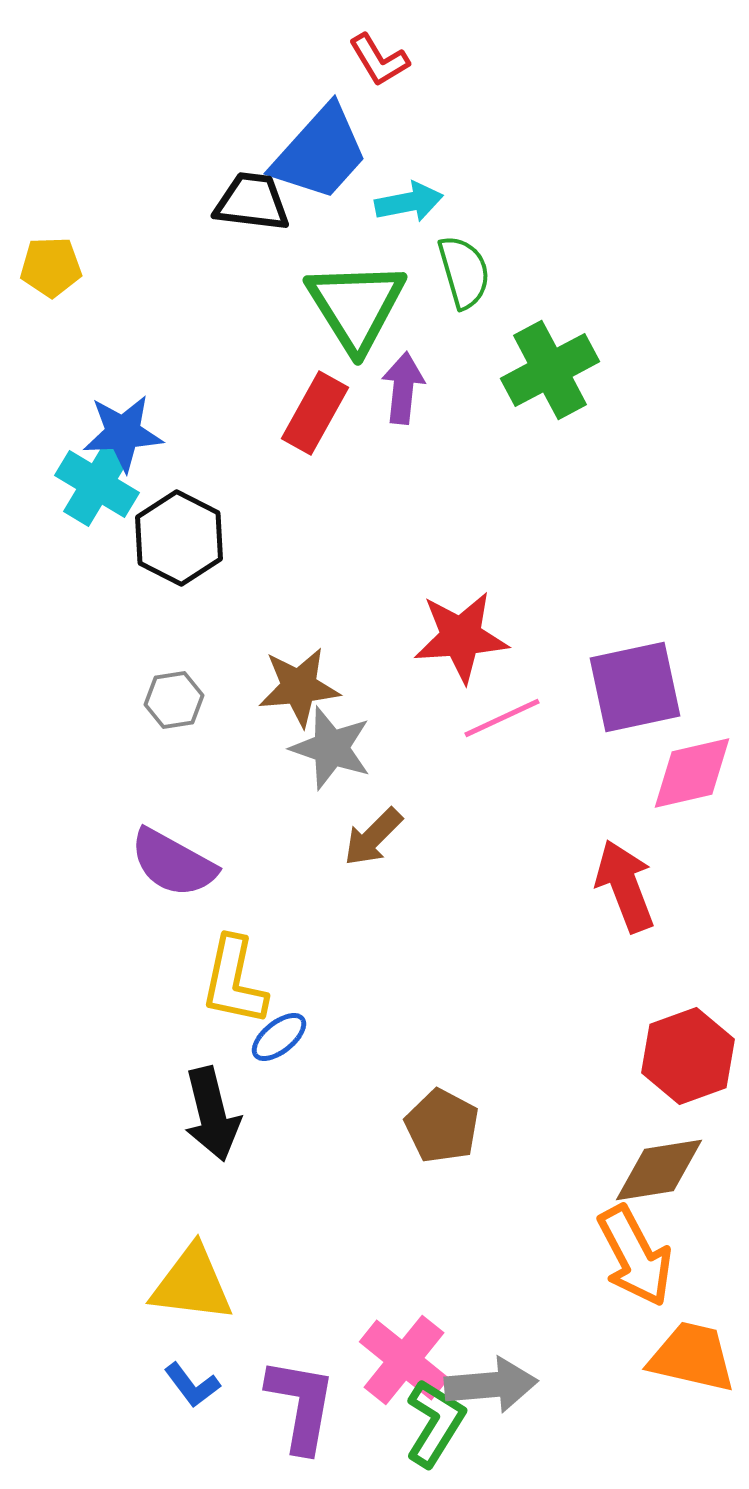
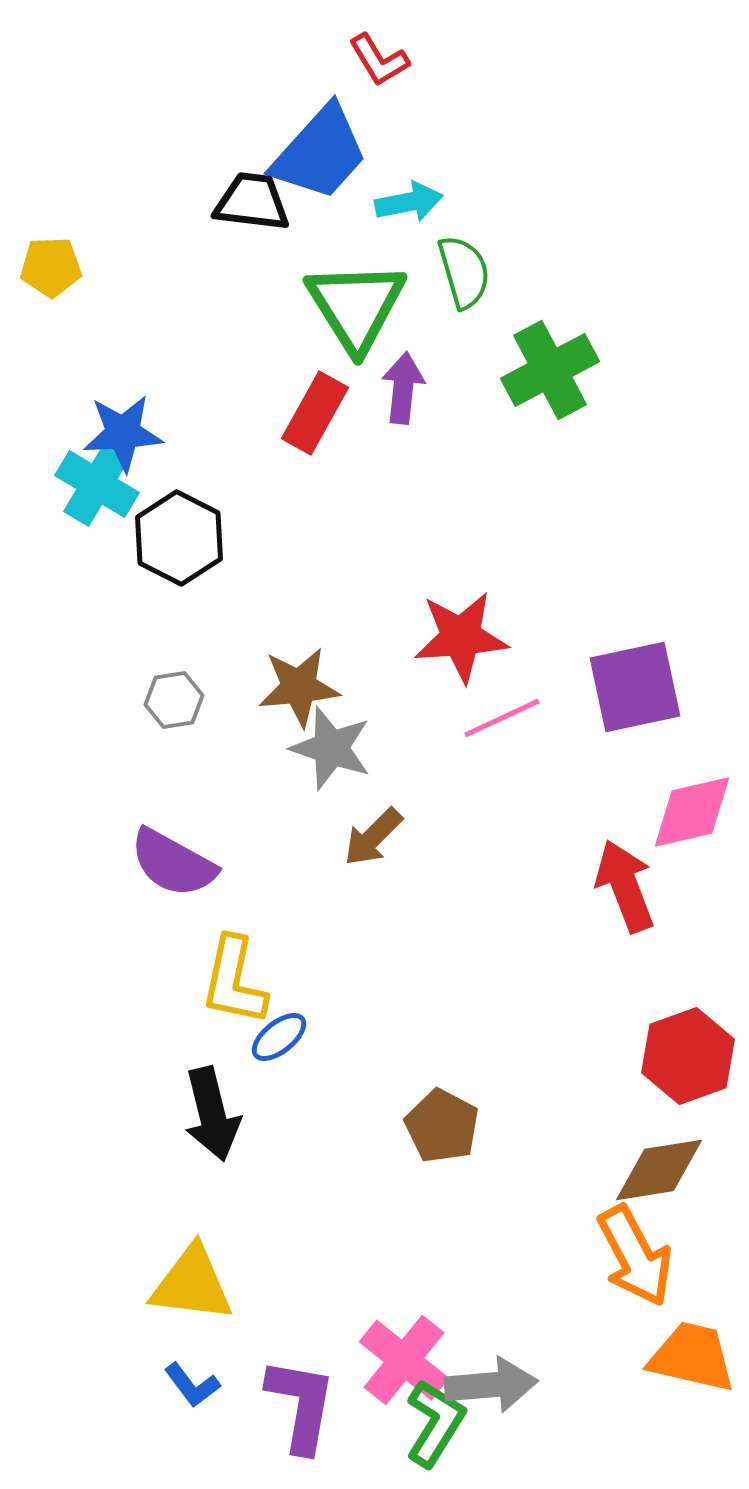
pink diamond: moved 39 px down
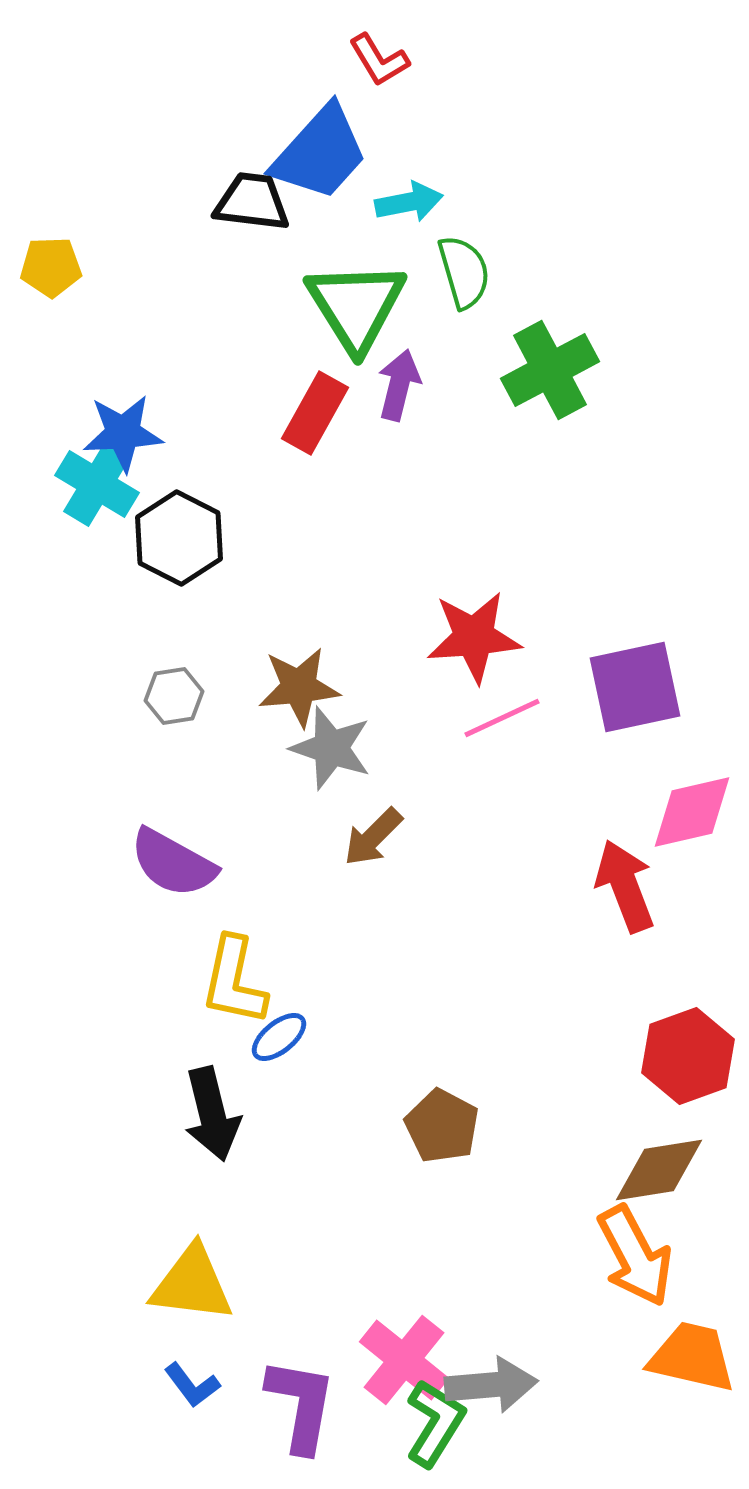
purple arrow: moved 4 px left, 3 px up; rotated 8 degrees clockwise
red star: moved 13 px right
gray hexagon: moved 4 px up
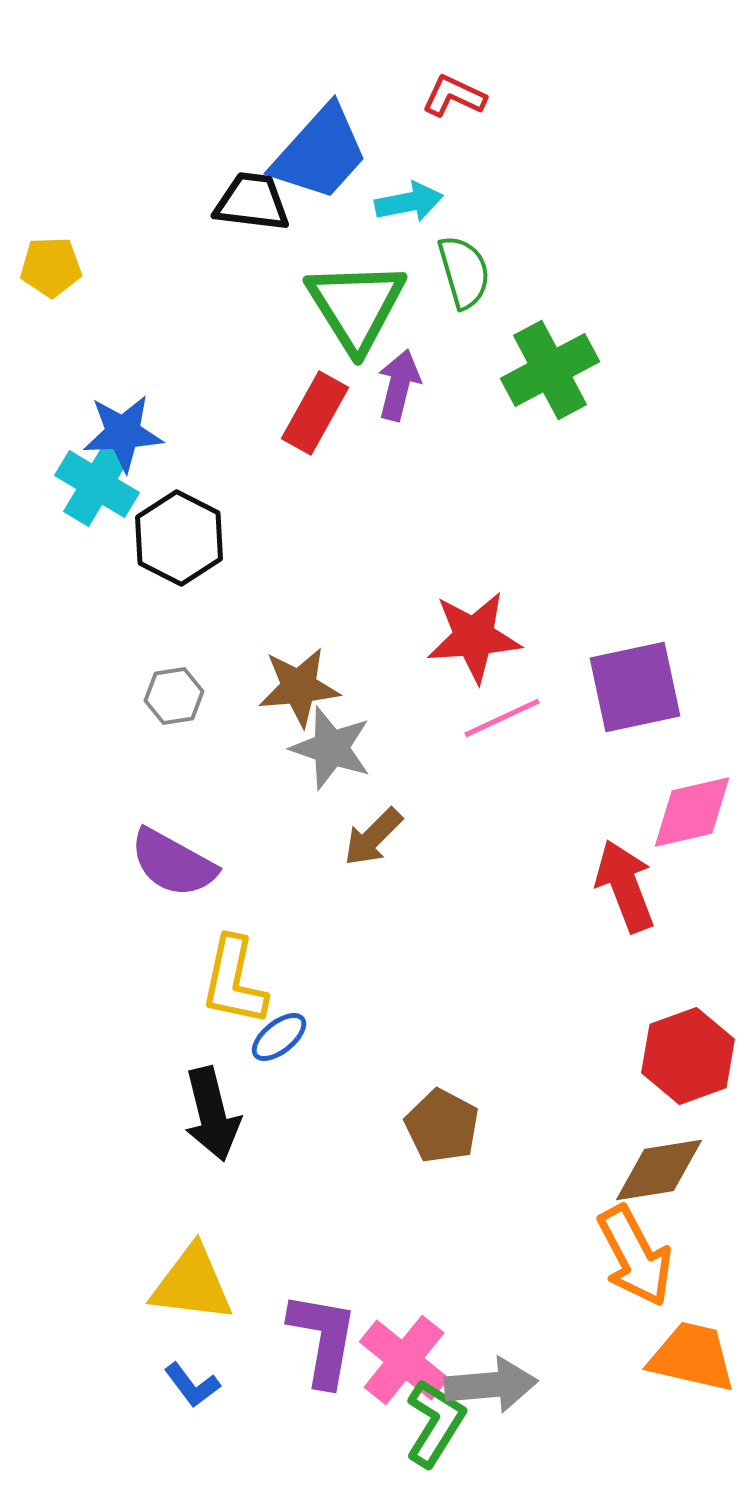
red L-shape: moved 75 px right, 36 px down; rotated 146 degrees clockwise
purple L-shape: moved 22 px right, 66 px up
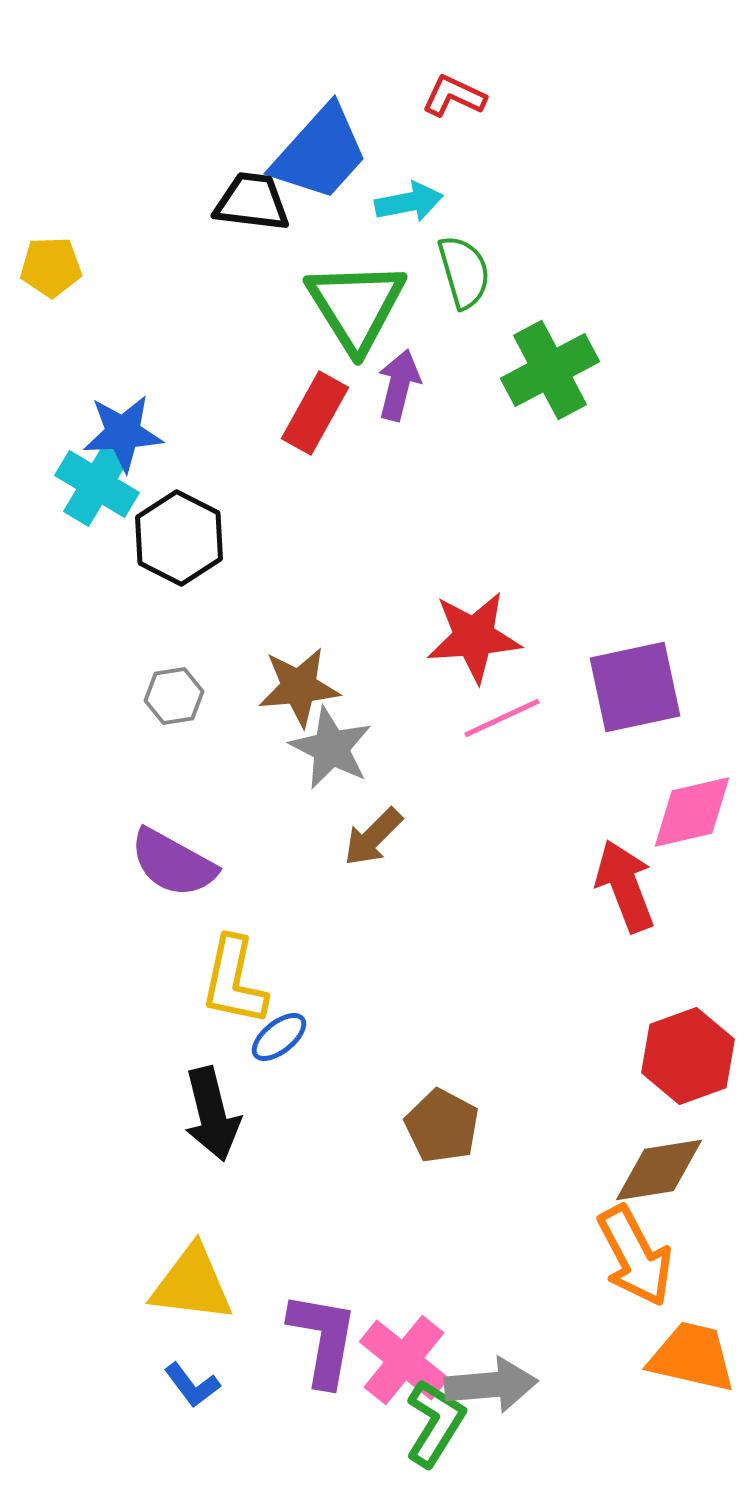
gray star: rotated 8 degrees clockwise
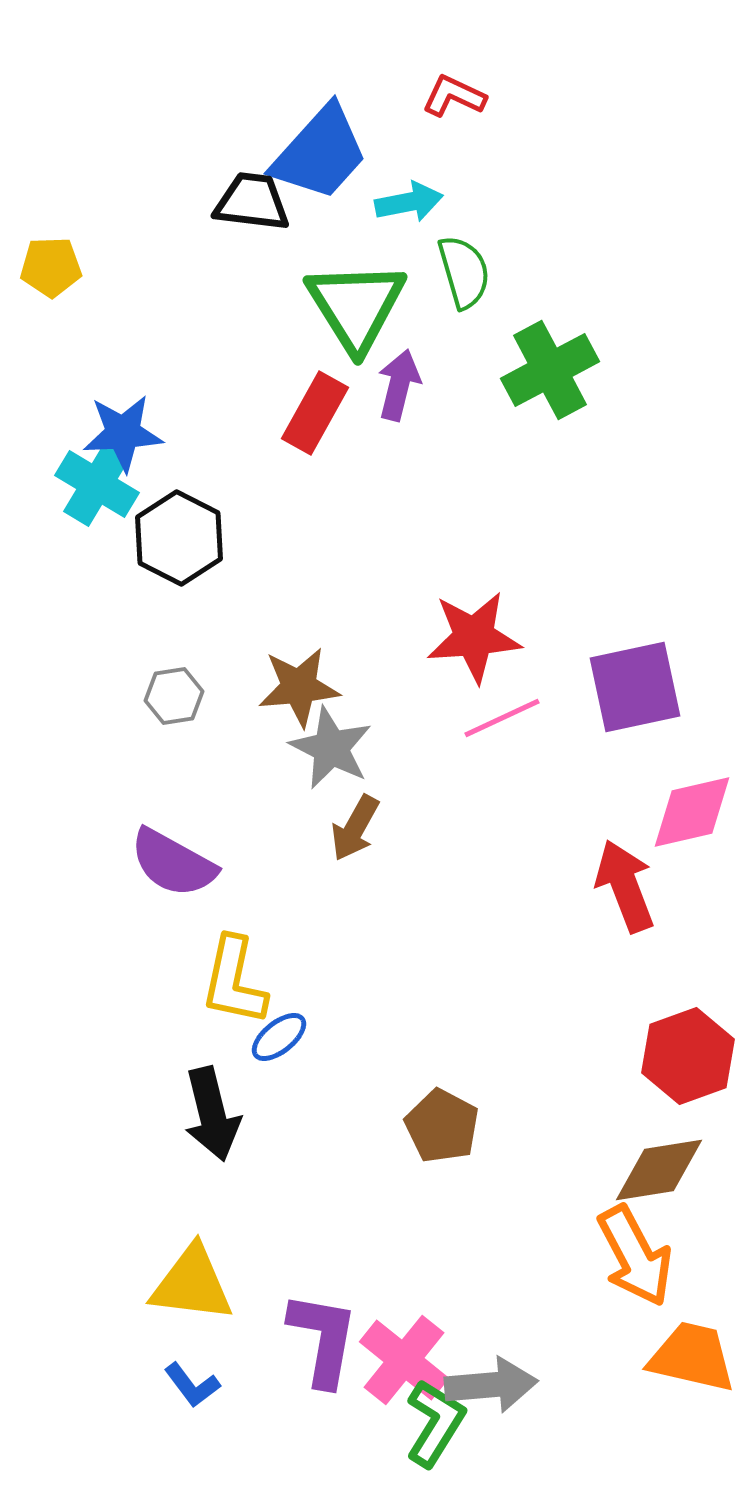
brown arrow: moved 18 px left, 9 px up; rotated 16 degrees counterclockwise
